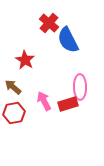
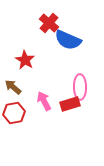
blue semicircle: rotated 40 degrees counterclockwise
red rectangle: moved 2 px right
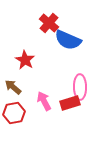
red rectangle: moved 1 px up
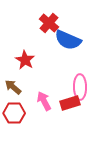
red hexagon: rotated 10 degrees clockwise
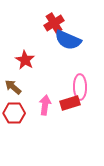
red cross: moved 5 px right; rotated 18 degrees clockwise
pink arrow: moved 1 px right, 4 px down; rotated 36 degrees clockwise
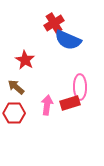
brown arrow: moved 3 px right
pink arrow: moved 2 px right
